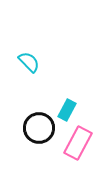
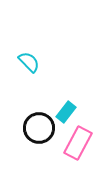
cyan rectangle: moved 1 px left, 2 px down; rotated 10 degrees clockwise
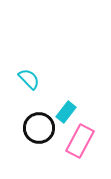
cyan semicircle: moved 17 px down
pink rectangle: moved 2 px right, 2 px up
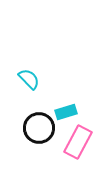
cyan rectangle: rotated 35 degrees clockwise
pink rectangle: moved 2 px left, 1 px down
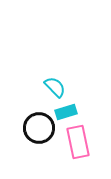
cyan semicircle: moved 26 px right, 8 px down
pink rectangle: rotated 40 degrees counterclockwise
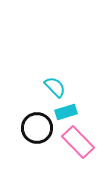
black circle: moved 2 px left
pink rectangle: rotated 32 degrees counterclockwise
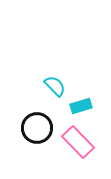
cyan semicircle: moved 1 px up
cyan rectangle: moved 15 px right, 6 px up
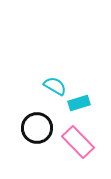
cyan semicircle: rotated 15 degrees counterclockwise
cyan rectangle: moved 2 px left, 3 px up
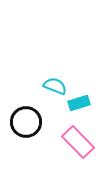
cyan semicircle: rotated 10 degrees counterclockwise
black circle: moved 11 px left, 6 px up
